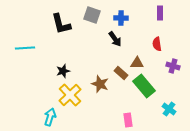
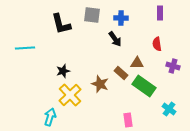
gray square: rotated 12 degrees counterclockwise
green rectangle: rotated 15 degrees counterclockwise
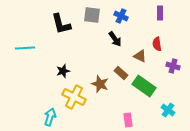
blue cross: moved 2 px up; rotated 24 degrees clockwise
brown triangle: moved 3 px right, 7 px up; rotated 24 degrees clockwise
yellow cross: moved 4 px right, 2 px down; rotated 20 degrees counterclockwise
cyan cross: moved 1 px left, 1 px down
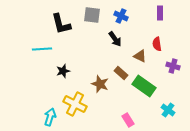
cyan line: moved 17 px right, 1 px down
yellow cross: moved 1 px right, 7 px down
pink rectangle: rotated 24 degrees counterclockwise
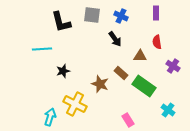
purple rectangle: moved 4 px left
black L-shape: moved 2 px up
red semicircle: moved 2 px up
brown triangle: rotated 24 degrees counterclockwise
purple cross: rotated 16 degrees clockwise
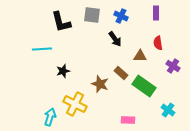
red semicircle: moved 1 px right, 1 px down
pink rectangle: rotated 56 degrees counterclockwise
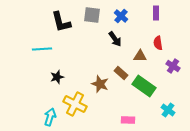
blue cross: rotated 16 degrees clockwise
black star: moved 6 px left, 6 px down
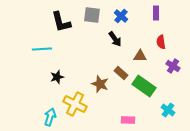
red semicircle: moved 3 px right, 1 px up
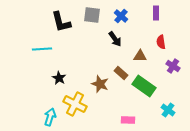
black star: moved 2 px right, 1 px down; rotated 24 degrees counterclockwise
